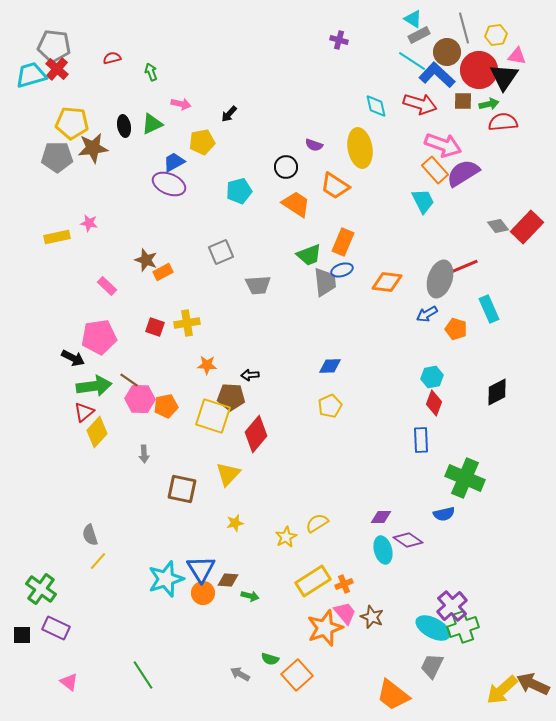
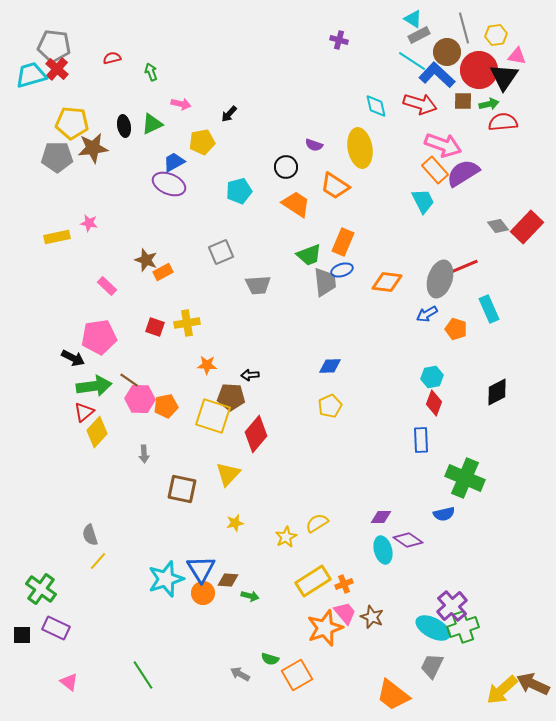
orange square at (297, 675): rotated 12 degrees clockwise
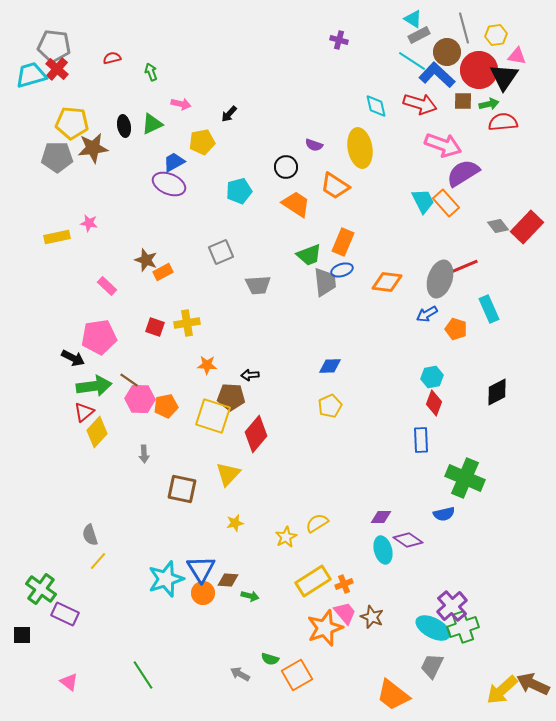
orange rectangle at (435, 170): moved 11 px right, 33 px down
purple rectangle at (56, 628): moved 9 px right, 14 px up
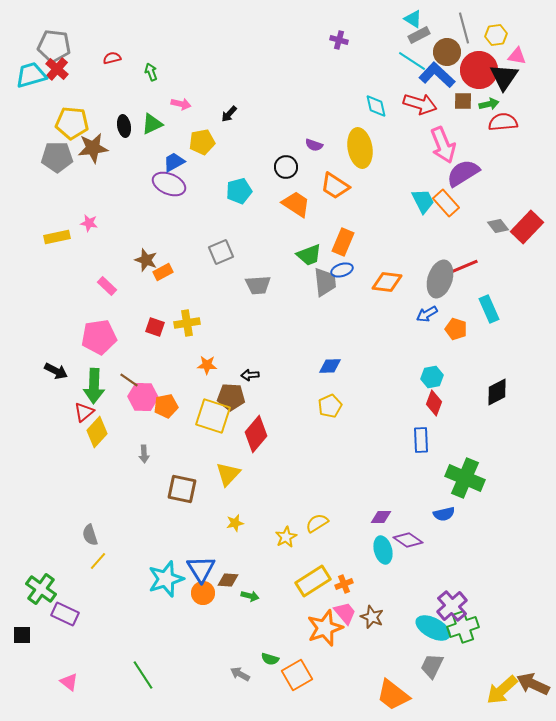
pink arrow at (443, 145): rotated 48 degrees clockwise
black arrow at (73, 358): moved 17 px left, 13 px down
green arrow at (94, 386): rotated 100 degrees clockwise
pink hexagon at (140, 399): moved 3 px right, 2 px up
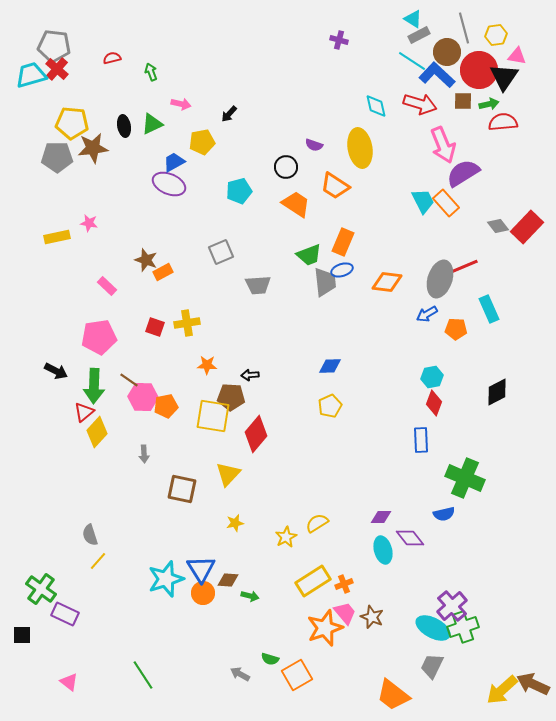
orange pentagon at (456, 329): rotated 15 degrees counterclockwise
yellow square at (213, 416): rotated 9 degrees counterclockwise
purple diamond at (408, 540): moved 2 px right, 2 px up; rotated 16 degrees clockwise
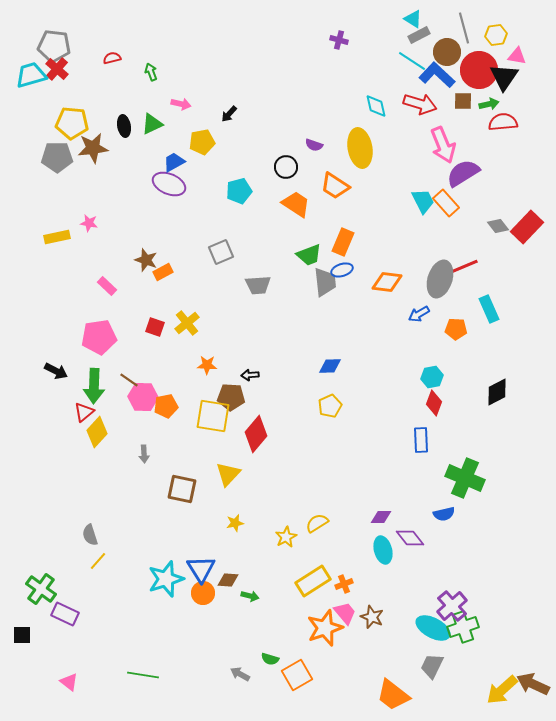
blue arrow at (427, 314): moved 8 px left
yellow cross at (187, 323): rotated 30 degrees counterclockwise
green line at (143, 675): rotated 48 degrees counterclockwise
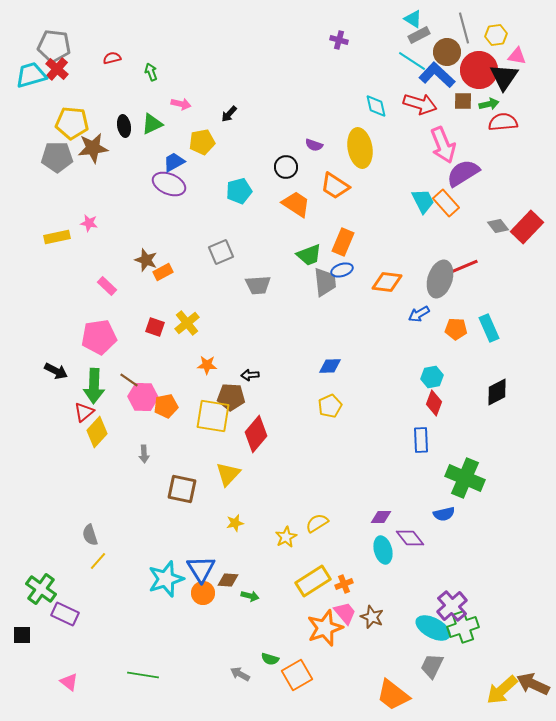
cyan rectangle at (489, 309): moved 19 px down
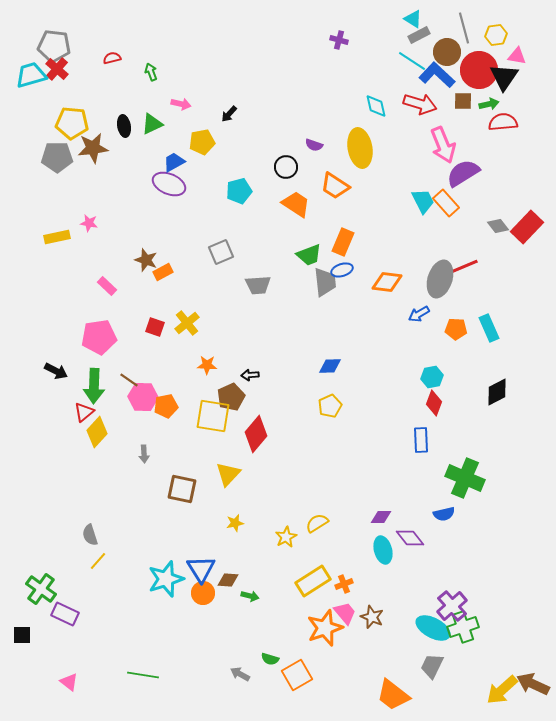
brown pentagon at (231, 397): rotated 28 degrees counterclockwise
